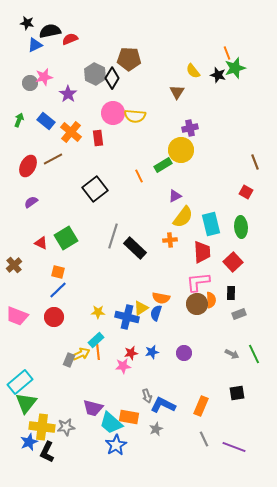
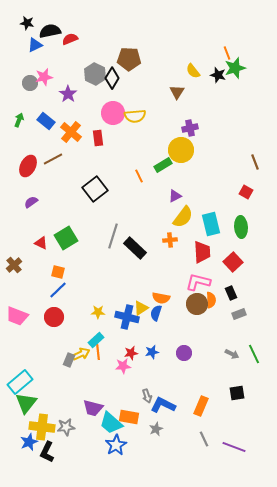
yellow semicircle at (135, 116): rotated 10 degrees counterclockwise
pink L-shape at (198, 282): rotated 20 degrees clockwise
black rectangle at (231, 293): rotated 24 degrees counterclockwise
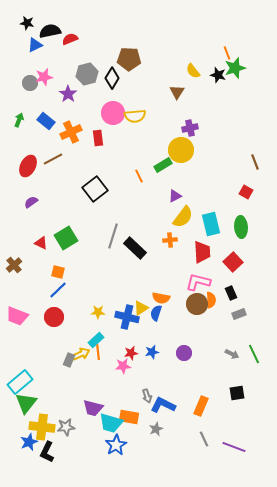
gray hexagon at (95, 74): moved 8 px left; rotated 20 degrees clockwise
orange cross at (71, 132): rotated 25 degrees clockwise
cyan trapezoid at (111, 423): rotated 25 degrees counterclockwise
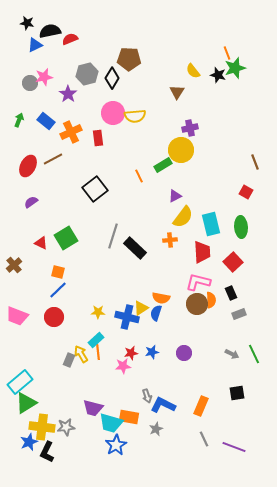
yellow arrow at (81, 354): rotated 96 degrees counterclockwise
green triangle at (26, 403): rotated 20 degrees clockwise
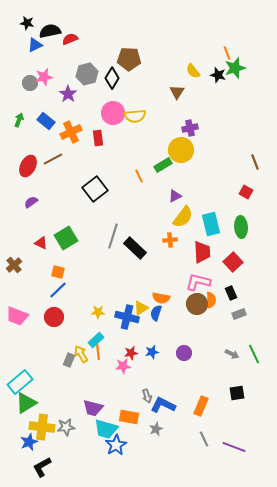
cyan trapezoid at (111, 423): moved 5 px left, 6 px down
black L-shape at (47, 452): moved 5 px left, 15 px down; rotated 35 degrees clockwise
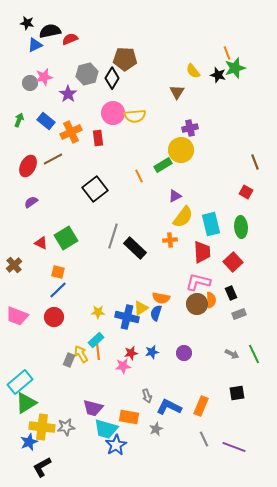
brown pentagon at (129, 59): moved 4 px left
blue L-shape at (163, 405): moved 6 px right, 2 px down
